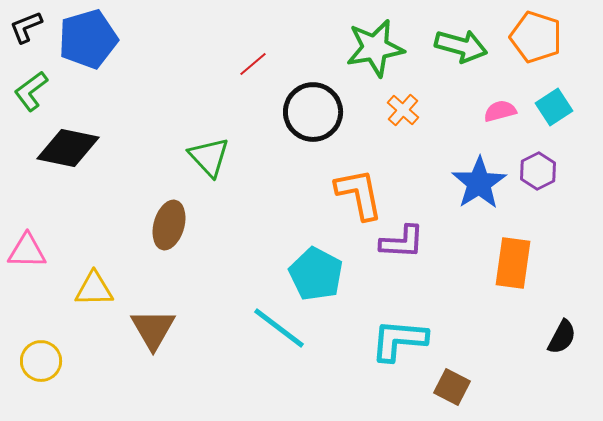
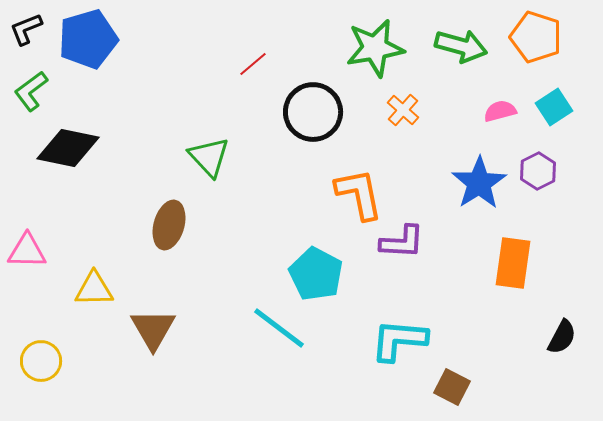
black L-shape: moved 2 px down
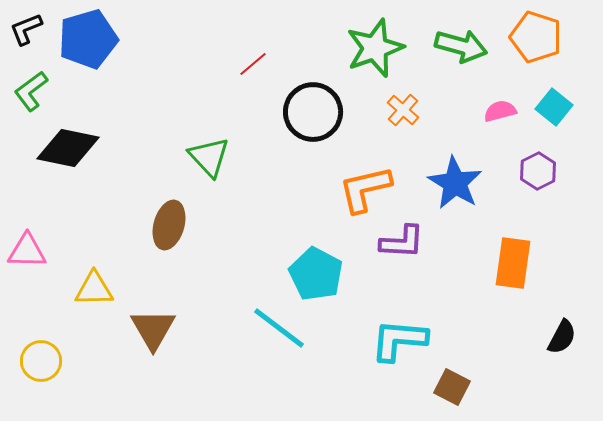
green star: rotated 10 degrees counterclockwise
cyan square: rotated 18 degrees counterclockwise
blue star: moved 24 px left; rotated 8 degrees counterclockwise
orange L-shape: moved 6 px right, 5 px up; rotated 92 degrees counterclockwise
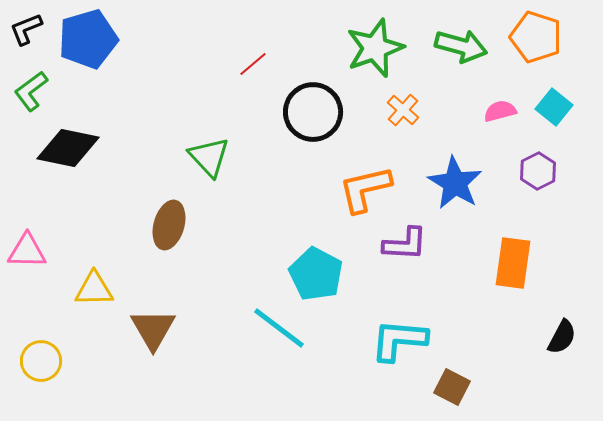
purple L-shape: moved 3 px right, 2 px down
